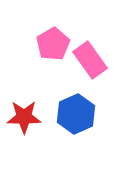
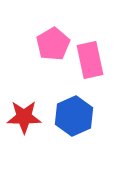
pink rectangle: rotated 24 degrees clockwise
blue hexagon: moved 2 px left, 2 px down
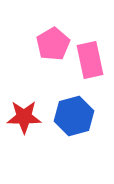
blue hexagon: rotated 9 degrees clockwise
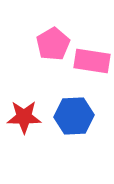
pink rectangle: moved 2 px right, 1 px down; rotated 69 degrees counterclockwise
blue hexagon: rotated 12 degrees clockwise
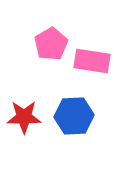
pink pentagon: moved 2 px left
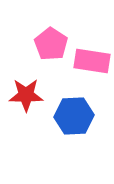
pink pentagon: rotated 8 degrees counterclockwise
red star: moved 2 px right, 22 px up
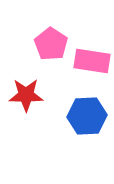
blue hexagon: moved 13 px right
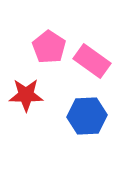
pink pentagon: moved 2 px left, 3 px down
pink rectangle: rotated 27 degrees clockwise
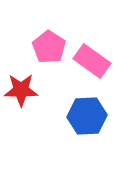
red star: moved 5 px left, 5 px up
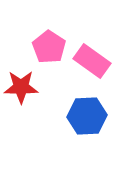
red star: moved 3 px up
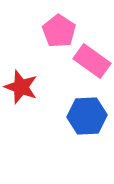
pink pentagon: moved 10 px right, 16 px up
red star: rotated 20 degrees clockwise
